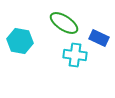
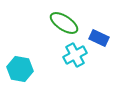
cyan hexagon: moved 28 px down
cyan cross: rotated 35 degrees counterclockwise
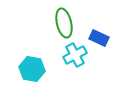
green ellipse: rotated 44 degrees clockwise
cyan hexagon: moved 12 px right
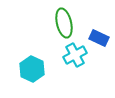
cyan hexagon: rotated 15 degrees clockwise
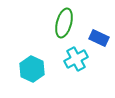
green ellipse: rotated 28 degrees clockwise
cyan cross: moved 1 px right, 4 px down
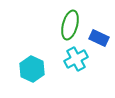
green ellipse: moved 6 px right, 2 px down
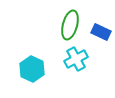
blue rectangle: moved 2 px right, 6 px up
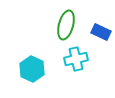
green ellipse: moved 4 px left
cyan cross: rotated 15 degrees clockwise
